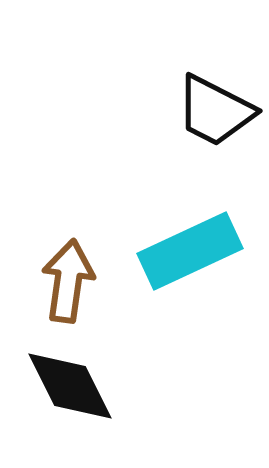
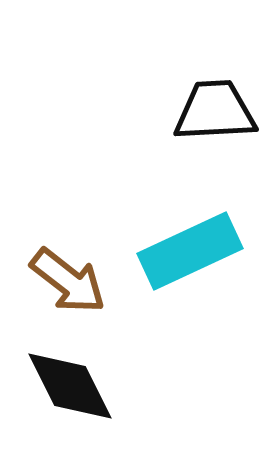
black trapezoid: rotated 150 degrees clockwise
brown arrow: rotated 120 degrees clockwise
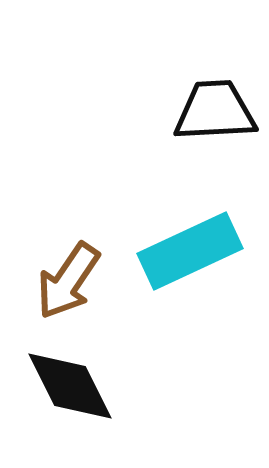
brown arrow: rotated 86 degrees clockwise
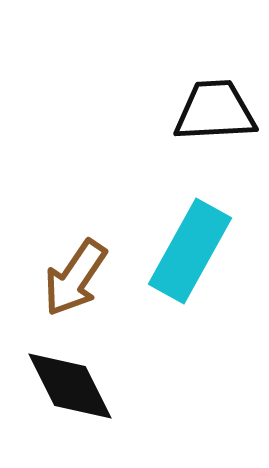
cyan rectangle: rotated 36 degrees counterclockwise
brown arrow: moved 7 px right, 3 px up
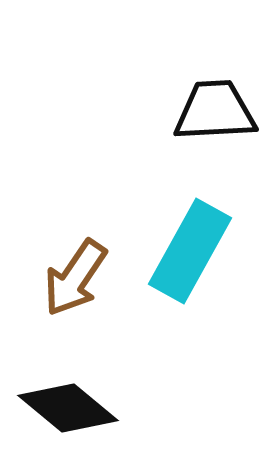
black diamond: moved 2 px left, 22 px down; rotated 24 degrees counterclockwise
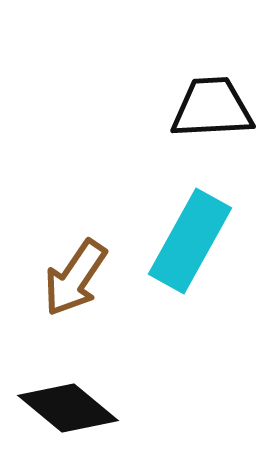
black trapezoid: moved 3 px left, 3 px up
cyan rectangle: moved 10 px up
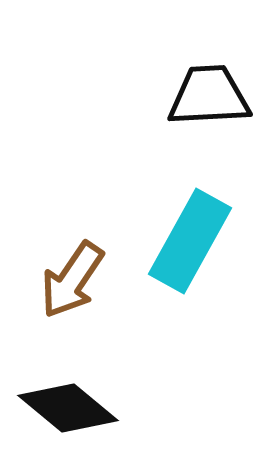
black trapezoid: moved 3 px left, 12 px up
brown arrow: moved 3 px left, 2 px down
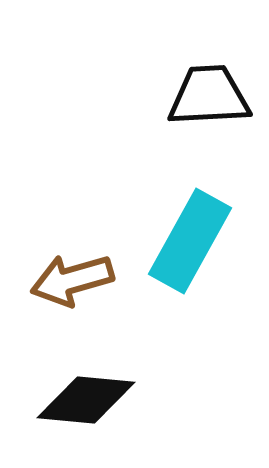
brown arrow: rotated 40 degrees clockwise
black diamond: moved 18 px right, 8 px up; rotated 34 degrees counterclockwise
